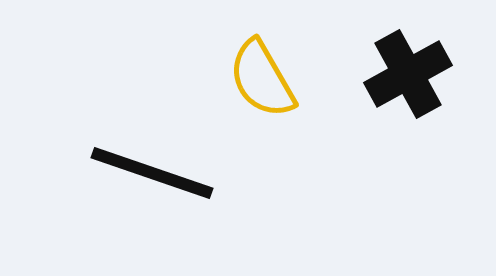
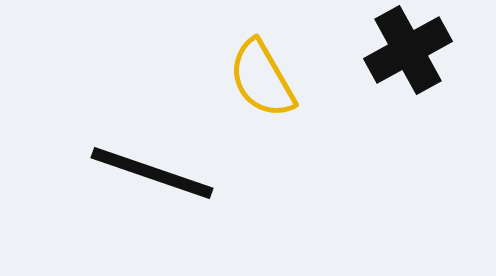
black cross: moved 24 px up
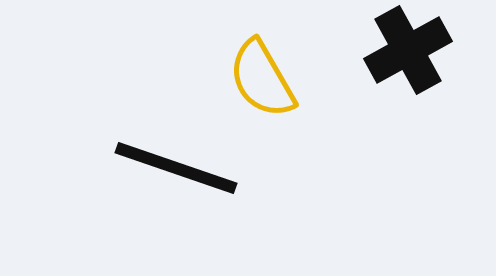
black line: moved 24 px right, 5 px up
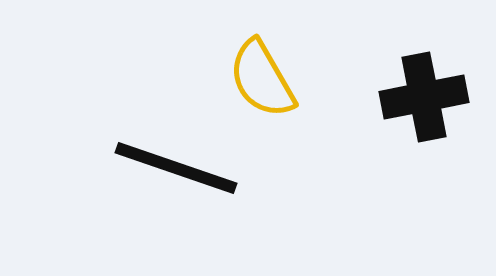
black cross: moved 16 px right, 47 px down; rotated 18 degrees clockwise
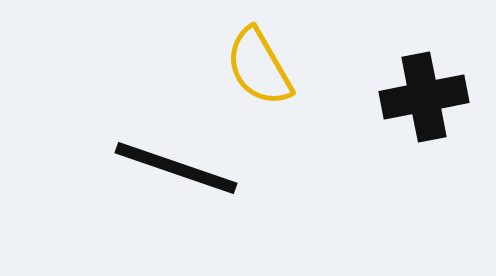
yellow semicircle: moved 3 px left, 12 px up
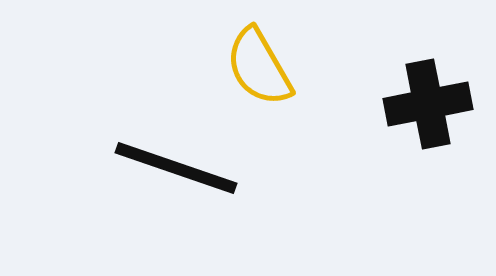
black cross: moved 4 px right, 7 px down
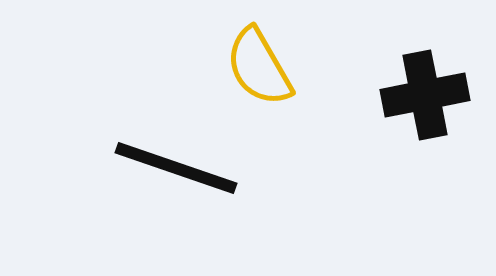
black cross: moved 3 px left, 9 px up
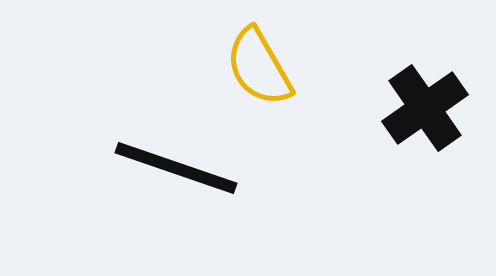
black cross: moved 13 px down; rotated 24 degrees counterclockwise
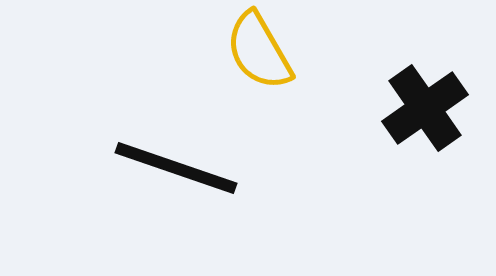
yellow semicircle: moved 16 px up
